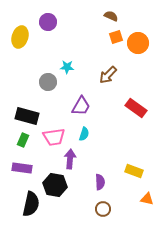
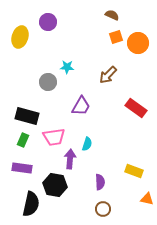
brown semicircle: moved 1 px right, 1 px up
cyan semicircle: moved 3 px right, 10 px down
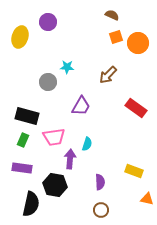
brown circle: moved 2 px left, 1 px down
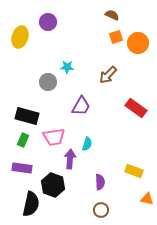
black hexagon: moved 2 px left; rotated 10 degrees clockwise
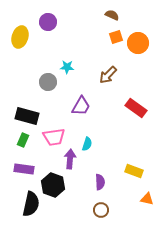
purple rectangle: moved 2 px right, 1 px down
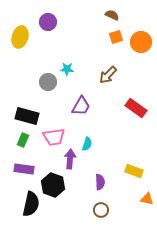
orange circle: moved 3 px right, 1 px up
cyan star: moved 2 px down
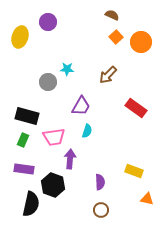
orange square: rotated 24 degrees counterclockwise
cyan semicircle: moved 13 px up
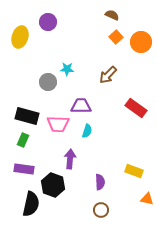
purple trapezoid: rotated 120 degrees counterclockwise
pink trapezoid: moved 4 px right, 13 px up; rotated 10 degrees clockwise
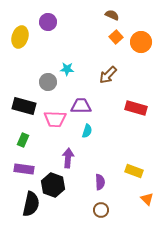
red rectangle: rotated 20 degrees counterclockwise
black rectangle: moved 3 px left, 10 px up
pink trapezoid: moved 3 px left, 5 px up
purple arrow: moved 2 px left, 1 px up
orange triangle: rotated 32 degrees clockwise
